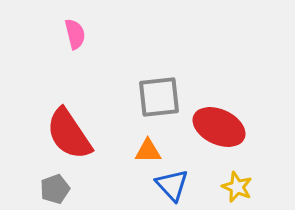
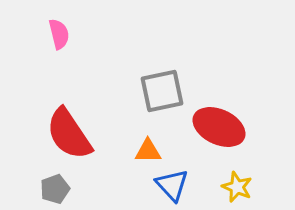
pink semicircle: moved 16 px left
gray square: moved 3 px right, 6 px up; rotated 6 degrees counterclockwise
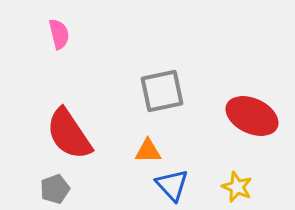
red ellipse: moved 33 px right, 11 px up
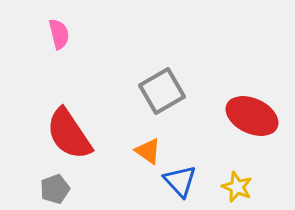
gray square: rotated 18 degrees counterclockwise
orange triangle: rotated 36 degrees clockwise
blue triangle: moved 8 px right, 4 px up
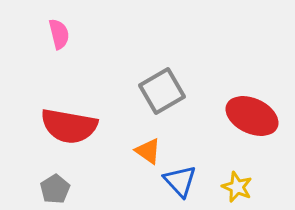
red semicircle: moved 8 px up; rotated 46 degrees counterclockwise
gray pentagon: rotated 12 degrees counterclockwise
